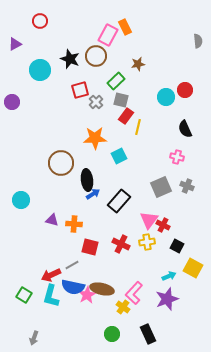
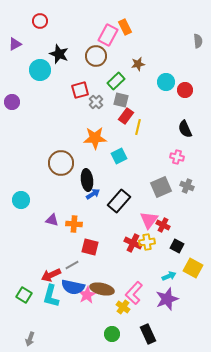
black star at (70, 59): moved 11 px left, 5 px up
cyan circle at (166, 97): moved 15 px up
red cross at (121, 244): moved 12 px right, 1 px up
gray arrow at (34, 338): moved 4 px left, 1 px down
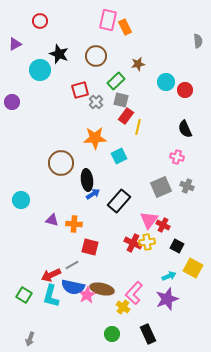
pink rectangle at (108, 35): moved 15 px up; rotated 15 degrees counterclockwise
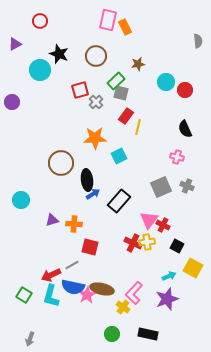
gray square at (121, 100): moved 7 px up
purple triangle at (52, 220): rotated 32 degrees counterclockwise
black rectangle at (148, 334): rotated 54 degrees counterclockwise
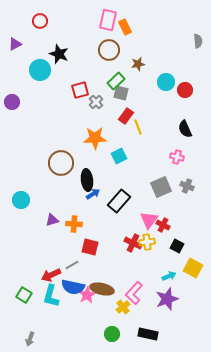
brown circle at (96, 56): moved 13 px right, 6 px up
yellow line at (138, 127): rotated 35 degrees counterclockwise
yellow cross at (123, 307): rotated 16 degrees clockwise
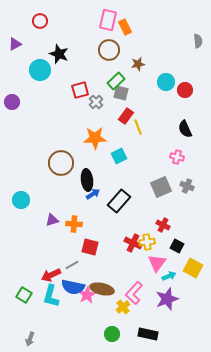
pink triangle at (149, 220): moved 8 px right, 43 px down
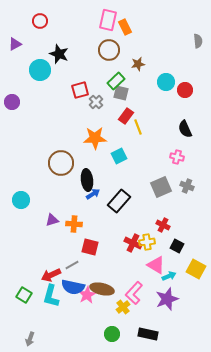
pink triangle at (157, 263): moved 1 px left, 2 px down; rotated 36 degrees counterclockwise
yellow square at (193, 268): moved 3 px right, 1 px down
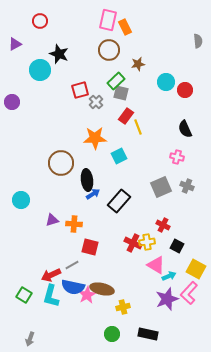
pink L-shape at (134, 293): moved 55 px right
yellow cross at (123, 307): rotated 24 degrees clockwise
